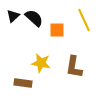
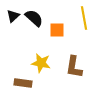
yellow line: moved 2 px up; rotated 15 degrees clockwise
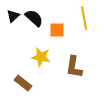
yellow star: moved 6 px up
brown rectangle: rotated 30 degrees clockwise
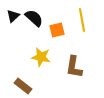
yellow line: moved 2 px left, 2 px down
orange square: rotated 14 degrees counterclockwise
brown rectangle: moved 3 px down
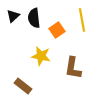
black semicircle: rotated 138 degrees counterclockwise
orange square: rotated 21 degrees counterclockwise
yellow star: moved 1 px up
brown L-shape: moved 1 px left, 1 px down
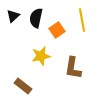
black semicircle: moved 2 px right; rotated 18 degrees clockwise
yellow star: rotated 24 degrees counterclockwise
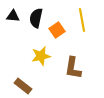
black triangle: rotated 48 degrees clockwise
